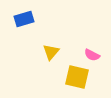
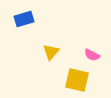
yellow square: moved 3 px down
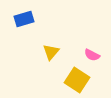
yellow square: rotated 20 degrees clockwise
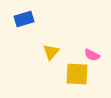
yellow square: moved 6 px up; rotated 30 degrees counterclockwise
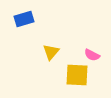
yellow square: moved 1 px down
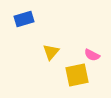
yellow square: rotated 15 degrees counterclockwise
